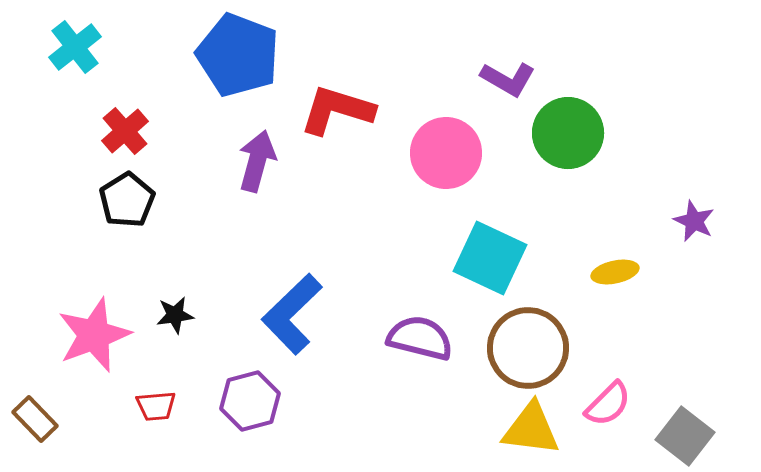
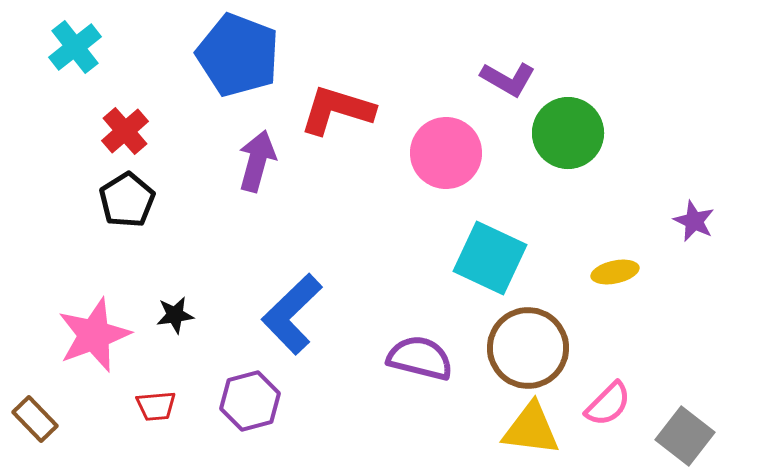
purple semicircle: moved 20 px down
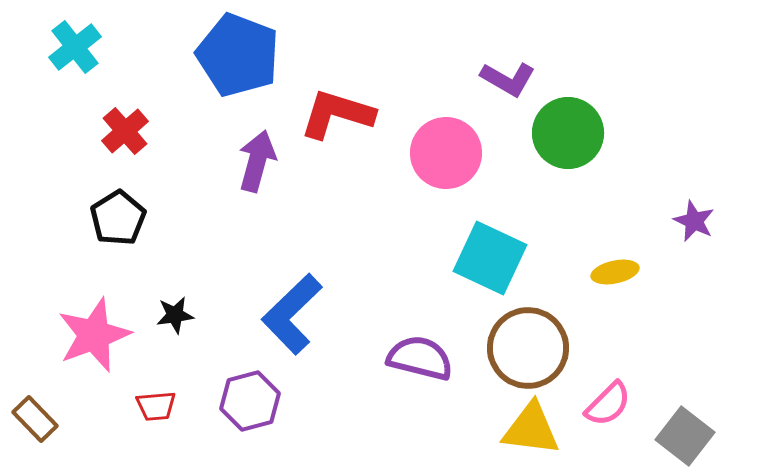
red L-shape: moved 4 px down
black pentagon: moved 9 px left, 18 px down
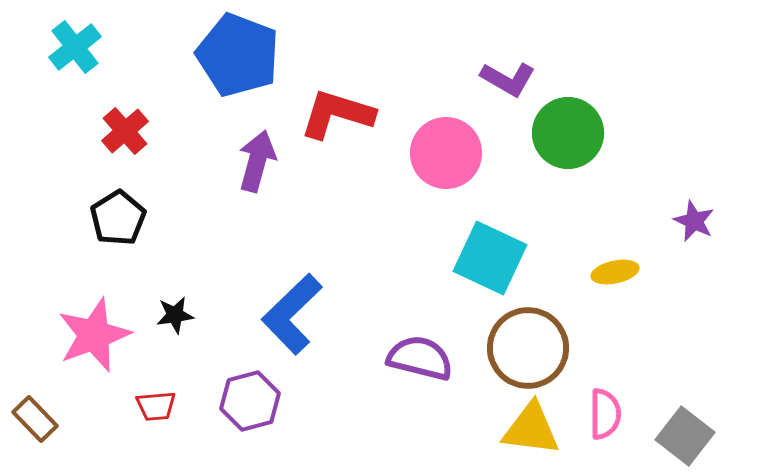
pink semicircle: moved 3 px left, 10 px down; rotated 45 degrees counterclockwise
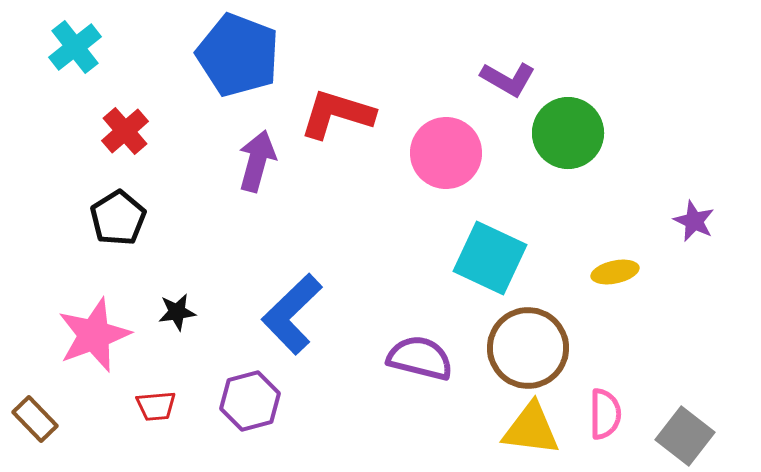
black star: moved 2 px right, 3 px up
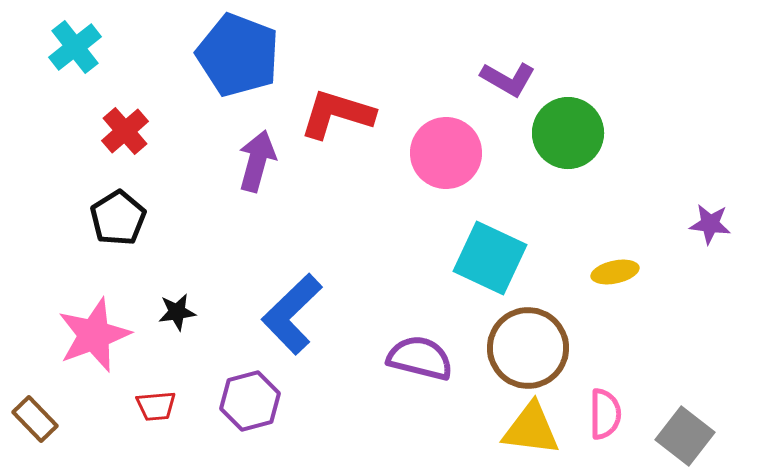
purple star: moved 16 px right, 3 px down; rotated 18 degrees counterclockwise
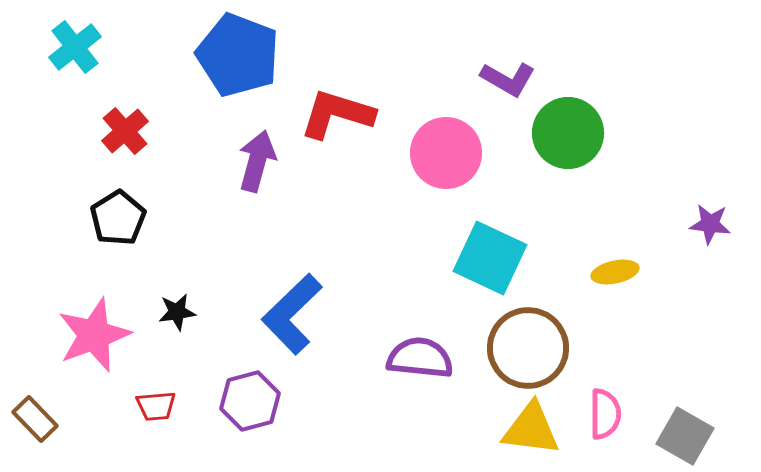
purple semicircle: rotated 8 degrees counterclockwise
gray square: rotated 8 degrees counterclockwise
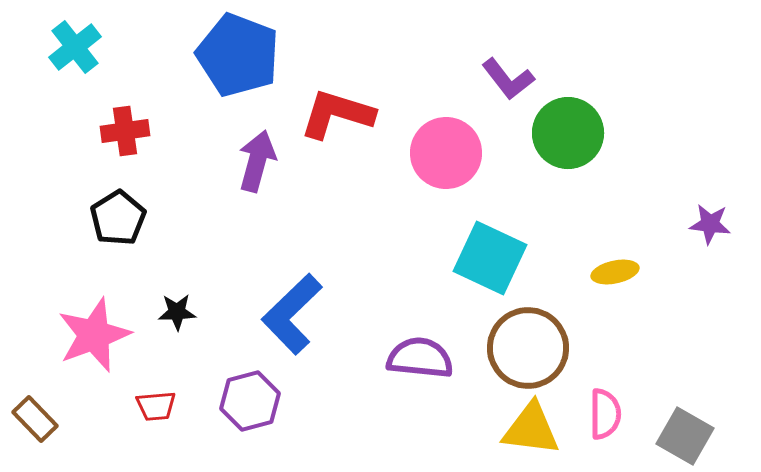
purple L-shape: rotated 22 degrees clockwise
red cross: rotated 33 degrees clockwise
black star: rotated 6 degrees clockwise
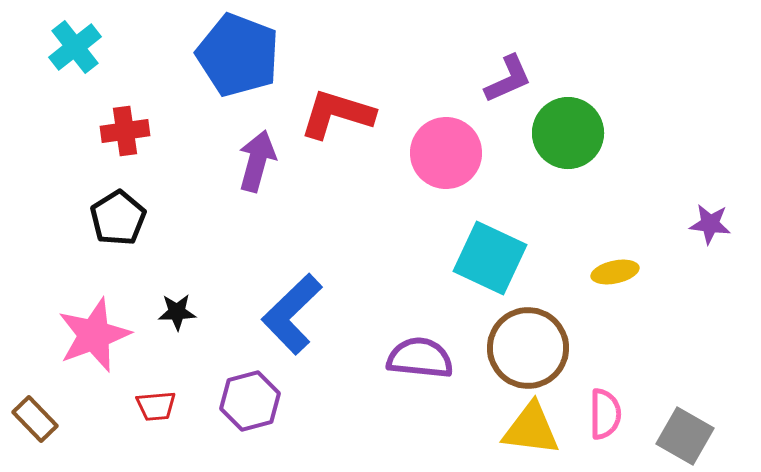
purple L-shape: rotated 76 degrees counterclockwise
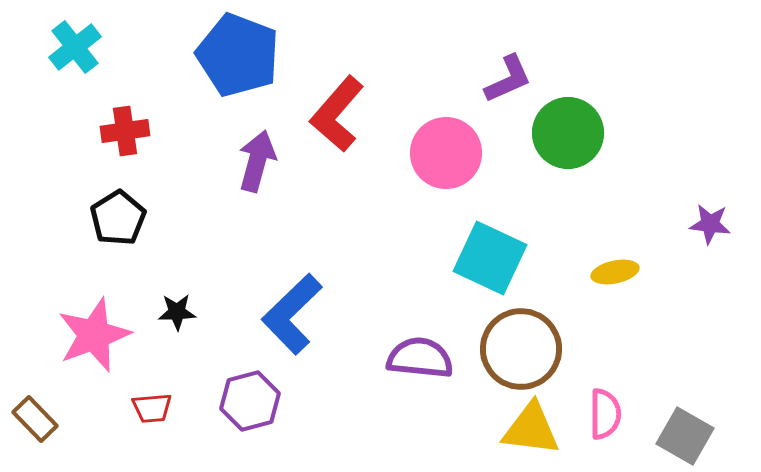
red L-shape: rotated 66 degrees counterclockwise
brown circle: moved 7 px left, 1 px down
red trapezoid: moved 4 px left, 2 px down
